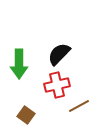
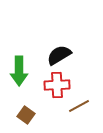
black semicircle: moved 1 px down; rotated 15 degrees clockwise
green arrow: moved 7 px down
red cross: rotated 10 degrees clockwise
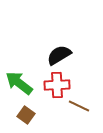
green arrow: moved 12 px down; rotated 128 degrees clockwise
brown line: rotated 55 degrees clockwise
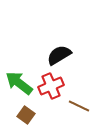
red cross: moved 6 px left, 1 px down; rotated 20 degrees counterclockwise
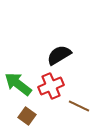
green arrow: moved 1 px left, 1 px down
brown square: moved 1 px right, 1 px down
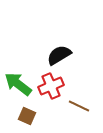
brown square: rotated 12 degrees counterclockwise
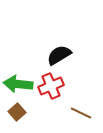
green arrow: rotated 32 degrees counterclockwise
brown line: moved 2 px right, 7 px down
brown square: moved 10 px left, 4 px up; rotated 24 degrees clockwise
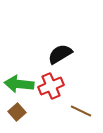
black semicircle: moved 1 px right, 1 px up
green arrow: moved 1 px right
brown line: moved 2 px up
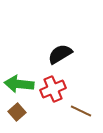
red cross: moved 2 px right, 3 px down
